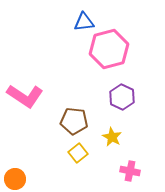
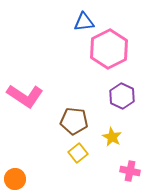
pink hexagon: rotated 12 degrees counterclockwise
purple hexagon: moved 1 px up
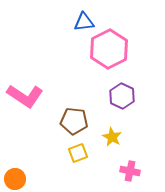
yellow square: rotated 18 degrees clockwise
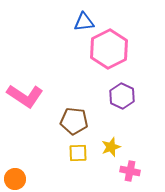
yellow star: moved 1 px left, 10 px down; rotated 24 degrees clockwise
yellow square: rotated 18 degrees clockwise
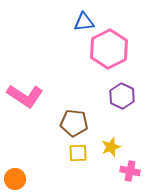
brown pentagon: moved 2 px down
